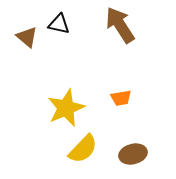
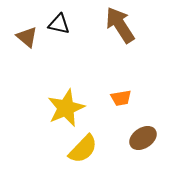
brown ellipse: moved 10 px right, 16 px up; rotated 20 degrees counterclockwise
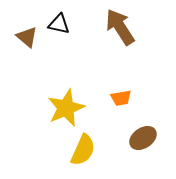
brown arrow: moved 2 px down
yellow semicircle: moved 1 px down; rotated 20 degrees counterclockwise
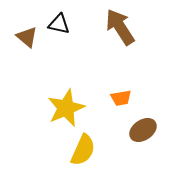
brown ellipse: moved 8 px up
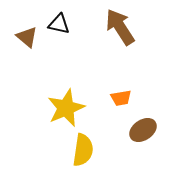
yellow semicircle: rotated 16 degrees counterclockwise
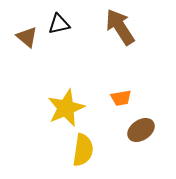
black triangle: rotated 25 degrees counterclockwise
brown ellipse: moved 2 px left
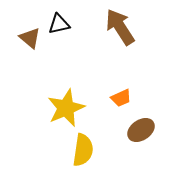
brown triangle: moved 3 px right, 1 px down
orange trapezoid: rotated 15 degrees counterclockwise
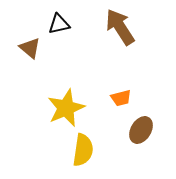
brown triangle: moved 10 px down
orange trapezoid: rotated 10 degrees clockwise
brown ellipse: rotated 24 degrees counterclockwise
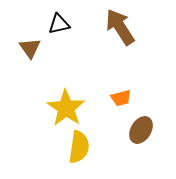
brown triangle: rotated 15 degrees clockwise
yellow star: rotated 15 degrees counterclockwise
yellow semicircle: moved 4 px left, 3 px up
